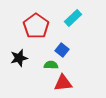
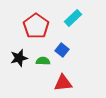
green semicircle: moved 8 px left, 4 px up
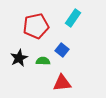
cyan rectangle: rotated 12 degrees counterclockwise
red pentagon: rotated 25 degrees clockwise
black star: rotated 12 degrees counterclockwise
red triangle: moved 1 px left
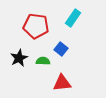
red pentagon: rotated 20 degrees clockwise
blue square: moved 1 px left, 1 px up
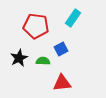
blue square: rotated 24 degrees clockwise
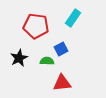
green semicircle: moved 4 px right
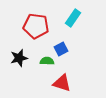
black star: rotated 12 degrees clockwise
red triangle: rotated 24 degrees clockwise
